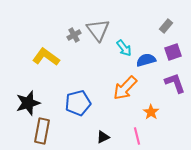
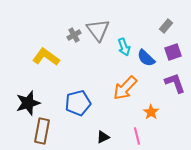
cyan arrow: moved 1 px up; rotated 18 degrees clockwise
blue semicircle: moved 2 px up; rotated 120 degrees counterclockwise
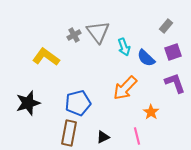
gray triangle: moved 2 px down
brown rectangle: moved 27 px right, 2 px down
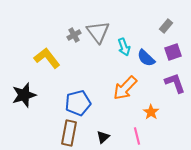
yellow L-shape: moved 1 px right, 1 px down; rotated 16 degrees clockwise
black star: moved 4 px left, 8 px up
black triangle: rotated 16 degrees counterclockwise
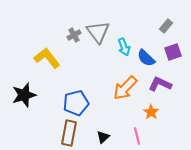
purple L-shape: moved 15 px left, 1 px down; rotated 45 degrees counterclockwise
blue pentagon: moved 2 px left
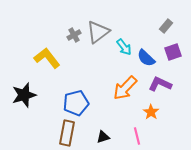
gray triangle: rotated 30 degrees clockwise
cyan arrow: rotated 18 degrees counterclockwise
brown rectangle: moved 2 px left
black triangle: rotated 24 degrees clockwise
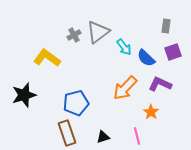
gray rectangle: rotated 32 degrees counterclockwise
yellow L-shape: rotated 16 degrees counterclockwise
brown rectangle: rotated 30 degrees counterclockwise
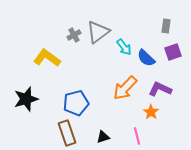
purple L-shape: moved 5 px down
black star: moved 2 px right, 4 px down
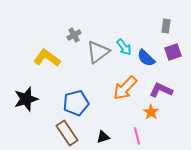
gray triangle: moved 20 px down
purple L-shape: moved 1 px right, 1 px down
brown rectangle: rotated 15 degrees counterclockwise
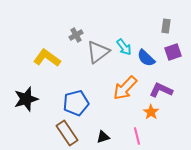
gray cross: moved 2 px right
